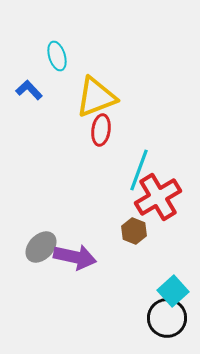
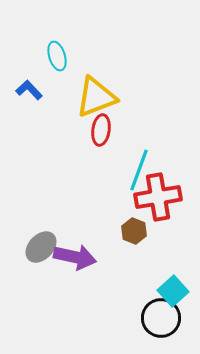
red cross: rotated 21 degrees clockwise
black circle: moved 6 px left
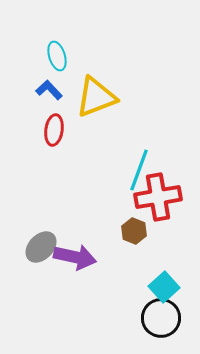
blue L-shape: moved 20 px right
red ellipse: moved 47 px left
cyan square: moved 9 px left, 4 px up
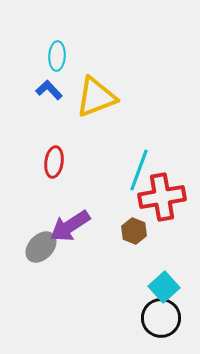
cyan ellipse: rotated 20 degrees clockwise
red ellipse: moved 32 px down
red cross: moved 4 px right
purple arrow: moved 5 px left, 31 px up; rotated 135 degrees clockwise
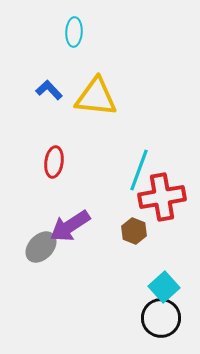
cyan ellipse: moved 17 px right, 24 px up
yellow triangle: rotated 27 degrees clockwise
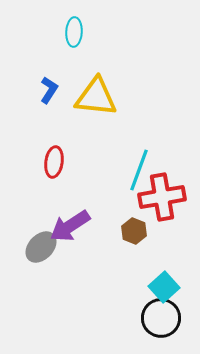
blue L-shape: rotated 76 degrees clockwise
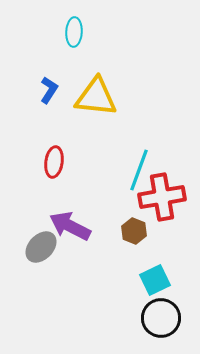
purple arrow: rotated 60 degrees clockwise
cyan square: moved 9 px left, 7 px up; rotated 16 degrees clockwise
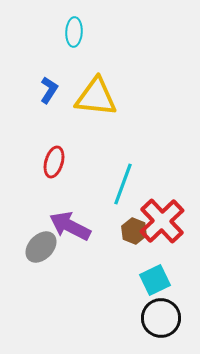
red ellipse: rotated 8 degrees clockwise
cyan line: moved 16 px left, 14 px down
red cross: moved 24 px down; rotated 33 degrees counterclockwise
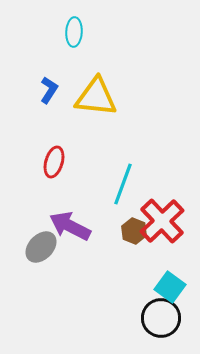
cyan square: moved 15 px right, 7 px down; rotated 28 degrees counterclockwise
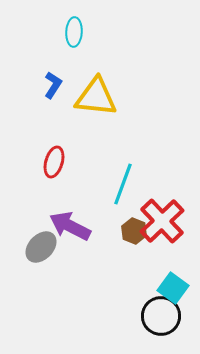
blue L-shape: moved 4 px right, 5 px up
cyan square: moved 3 px right, 1 px down
black circle: moved 2 px up
